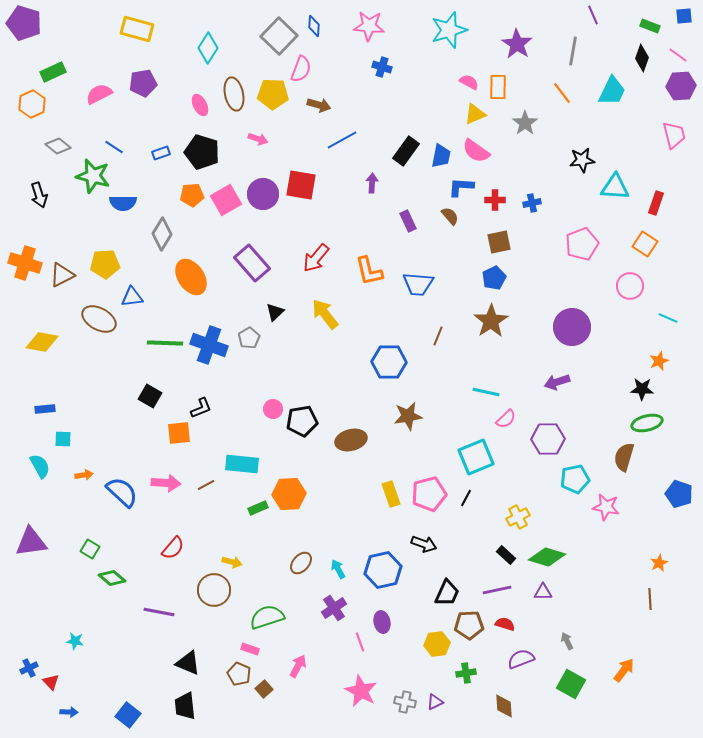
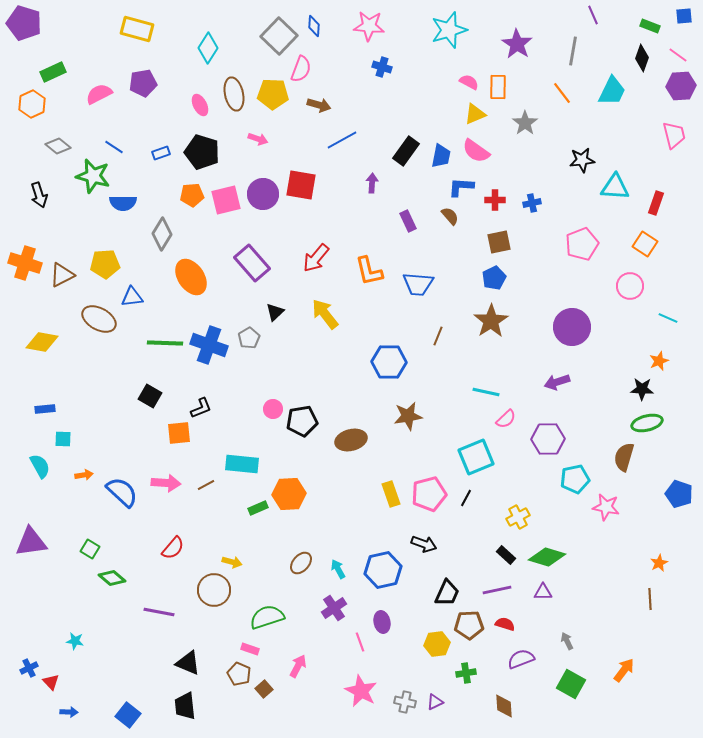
pink square at (226, 200): rotated 16 degrees clockwise
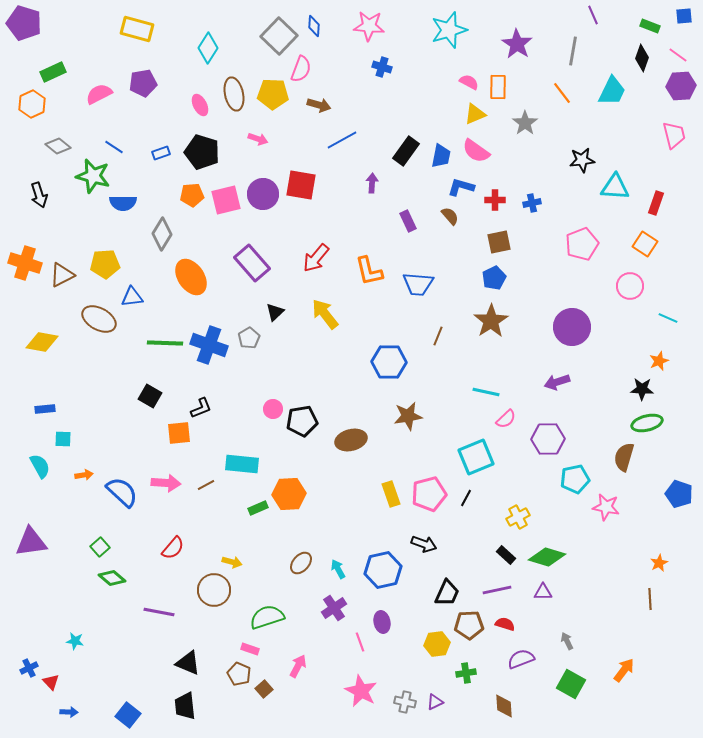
blue L-shape at (461, 187): rotated 12 degrees clockwise
green square at (90, 549): moved 10 px right, 2 px up; rotated 18 degrees clockwise
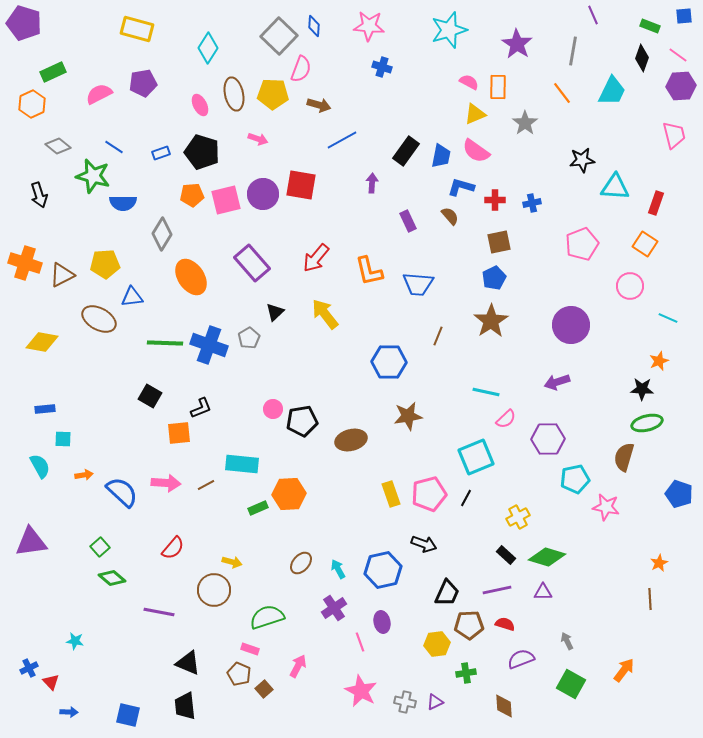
purple circle at (572, 327): moved 1 px left, 2 px up
blue square at (128, 715): rotated 25 degrees counterclockwise
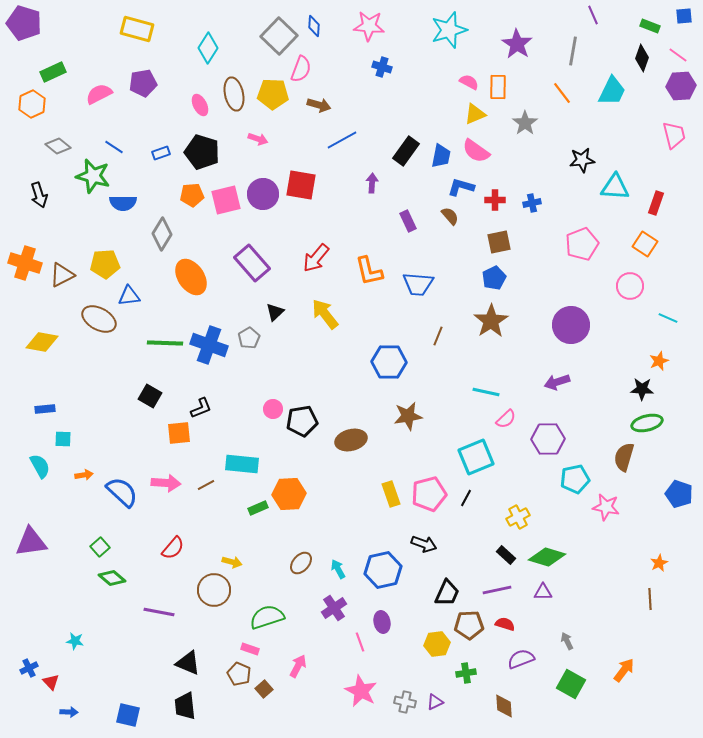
blue triangle at (132, 297): moved 3 px left, 1 px up
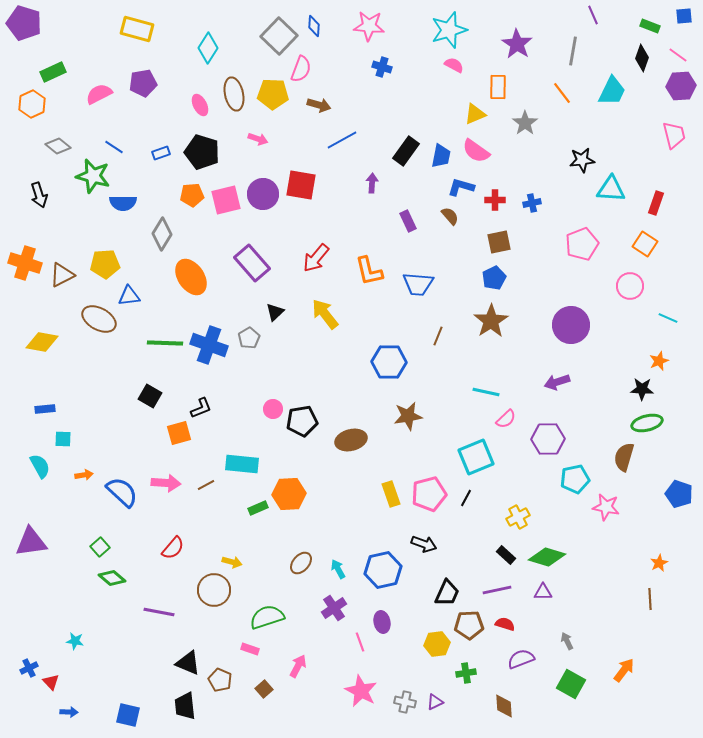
pink semicircle at (469, 82): moved 15 px left, 17 px up
cyan triangle at (615, 187): moved 4 px left, 2 px down
orange square at (179, 433): rotated 10 degrees counterclockwise
brown pentagon at (239, 674): moved 19 px left, 6 px down
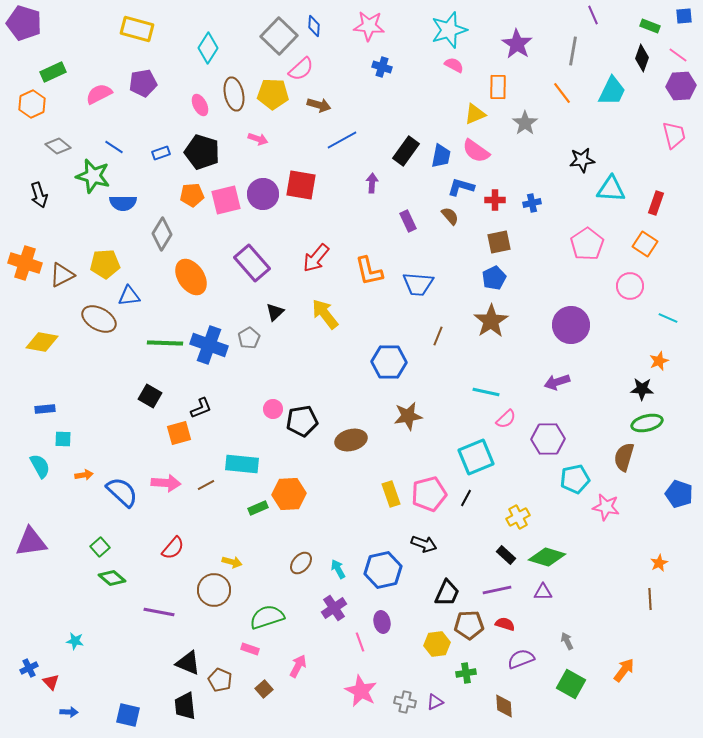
pink semicircle at (301, 69): rotated 28 degrees clockwise
pink pentagon at (582, 244): moved 5 px right; rotated 12 degrees counterclockwise
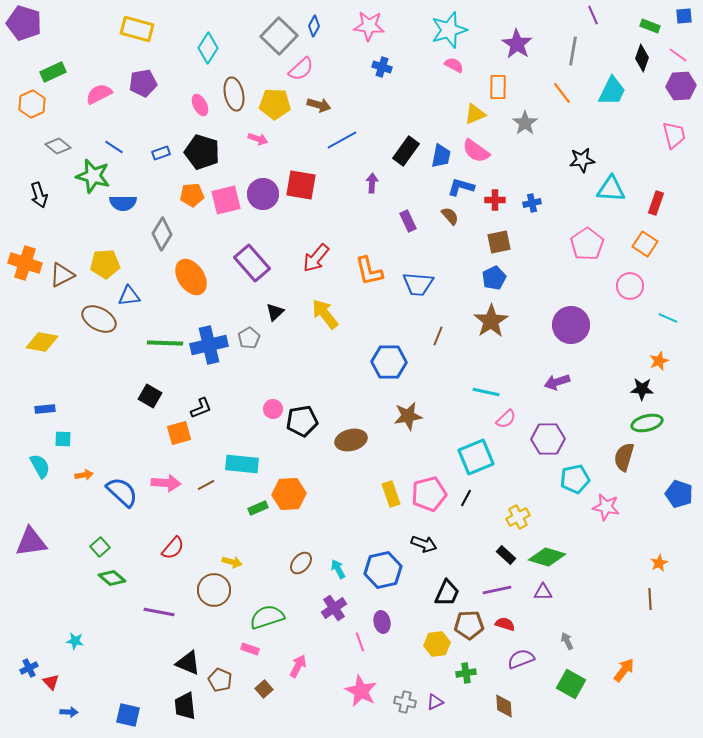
blue diamond at (314, 26): rotated 25 degrees clockwise
yellow pentagon at (273, 94): moved 2 px right, 10 px down
blue cross at (209, 345): rotated 33 degrees counterclockwise
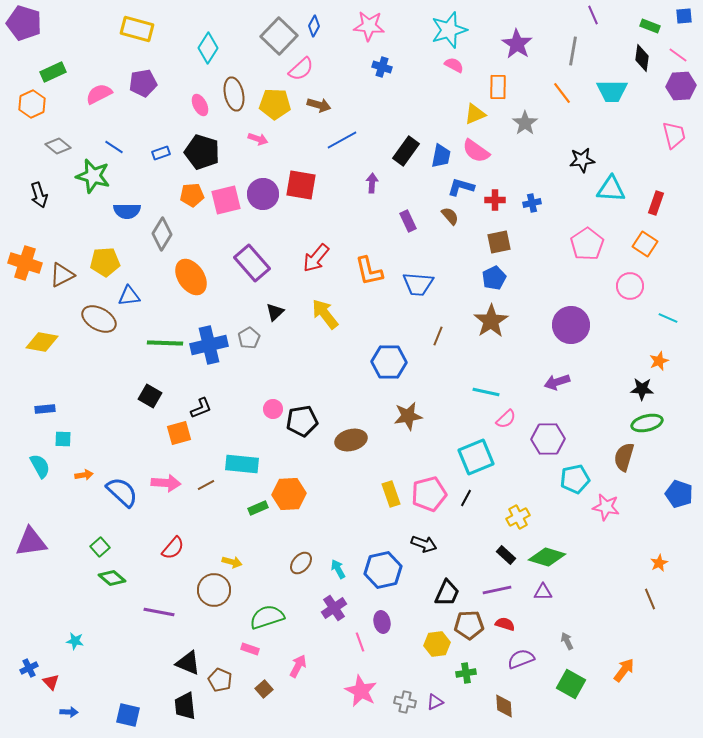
black diamond at (642, 58): rotated 12 degrees counterclockwise
cyan trapezoid at (612, 91): rotated 64 degrees clockwise
blue semicircle at (123, 203): moved 4 px right, 8 px down
yellow pentagon at (105, 264): moved 2 px up
brown line at (650, 599): rotated 20 degrees counterclockwise
